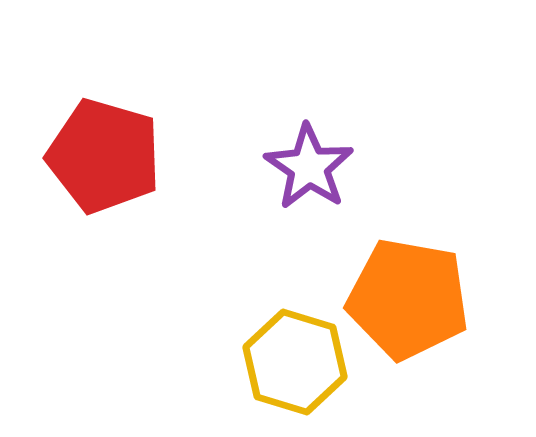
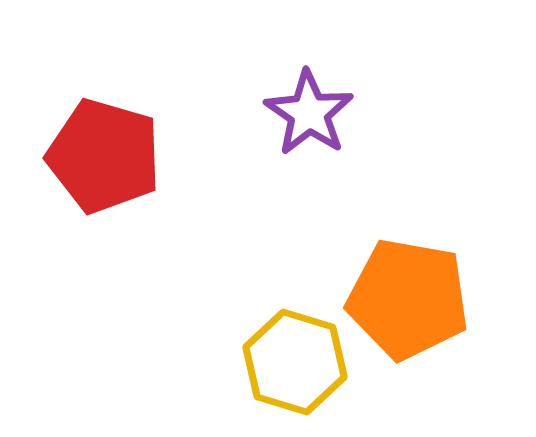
purple star: moved 54 px up
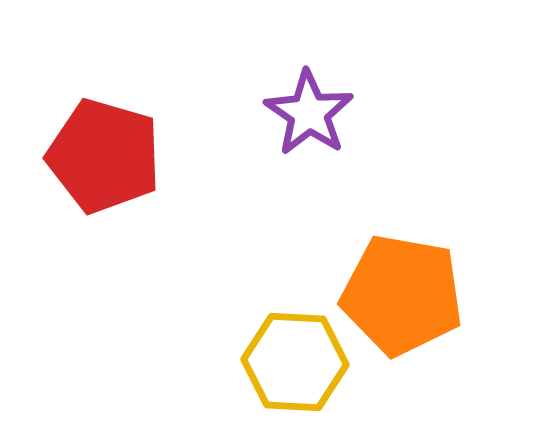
orange pentagon: moved 6 px left, 4 px up
yellow hexagon: rotated 14 degrees counterclockwise
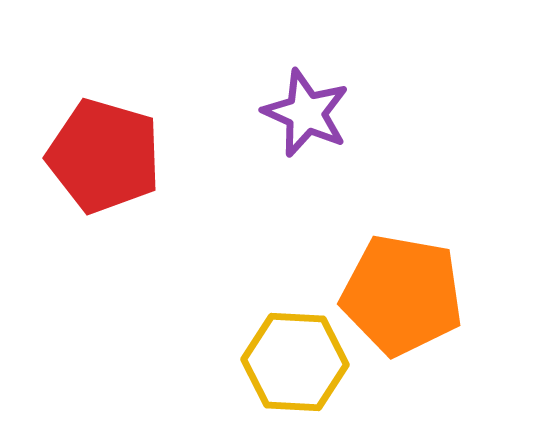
purple star: moved 3 px left; rotated 10 degrees counterclockwise
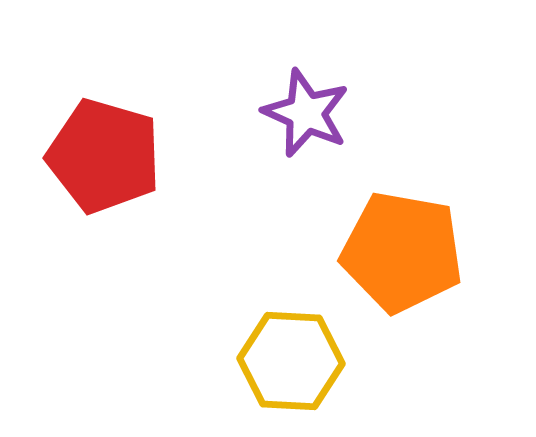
orange pentagon: moved 43 px up
yellow hexagon: moved 4 px left, 1 px up
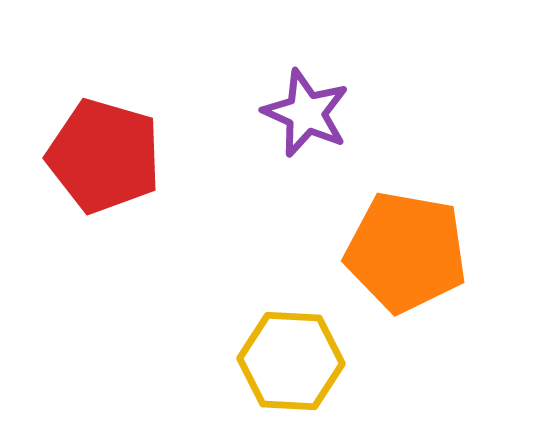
orange pentagon: moved 4 px right
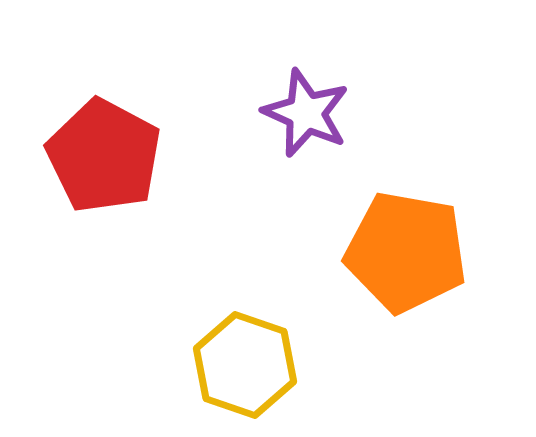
red pentagon: rotated 12 degrees clockwise
yellow hexagon: moved 46 px left, 4 px down; rotated 16 degrees clockwise
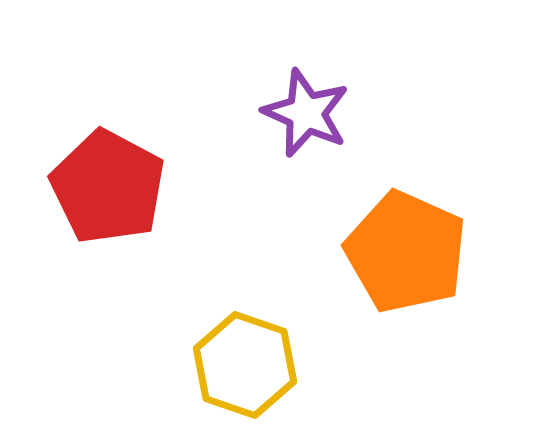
red pentagon: moved 4 px right, 31 px down
orange pentagon: rotated 14 degrees clockwise
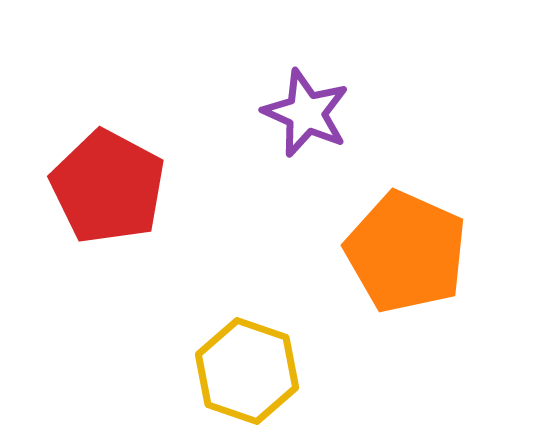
yellow hexagon: moved 2 px right, 6 px down
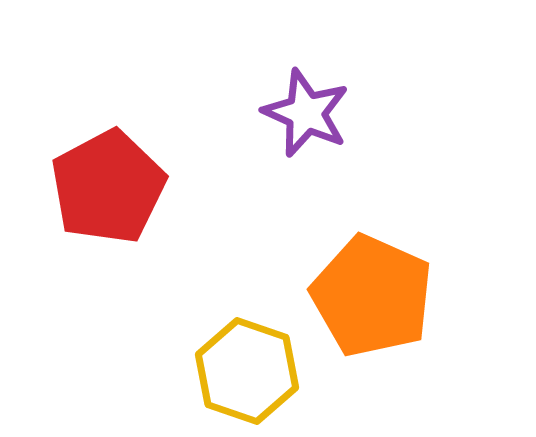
red pentagon: rotated 16 degrees clockwise
orange pentagon: moved 34 px left, 44 px down
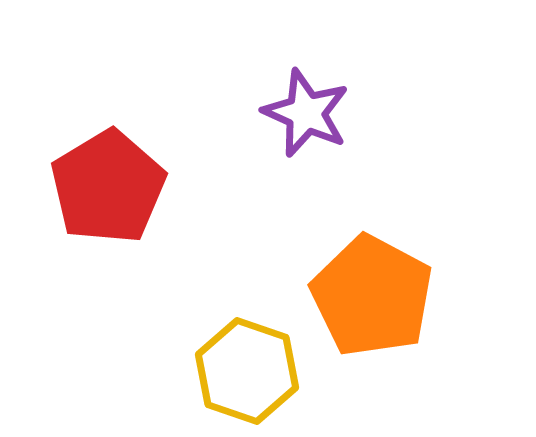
red pentagon: rotated 3 degrees counterclockwise
orange pentagon: rotated 4 degrees clockwise
